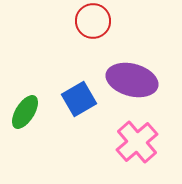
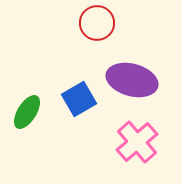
red circle: moved 4 px right, 2 px down
green ellipse: moved 2 px right
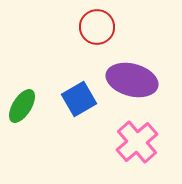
red circle: moved 4 px down
green ellipse: moved 5 px left, 6 px up
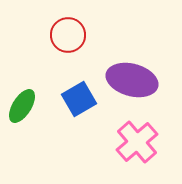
red circle: moved 29 px left, 8 px down
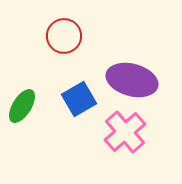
red circle: moved 4 px left, 1 px down
pink cross: moved 12 px left, 10 px up
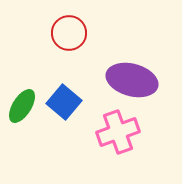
red circle: moved 5 px right, 3 px up
blue square: moved 15 px left, 3 px down; rotated 20 degrees counterclockwise
pink cross: moved 7 px left; rotated 21 degrees clockwise
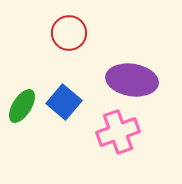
purple ellipse: rotated 6 degrees counterclockwise
